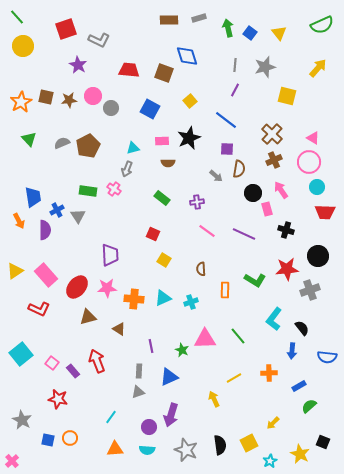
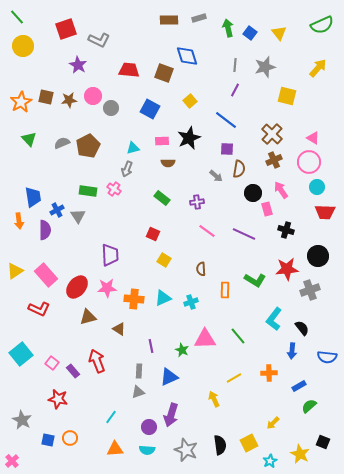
orange arrow at (19, 221): rotated 21 degrees clockwise
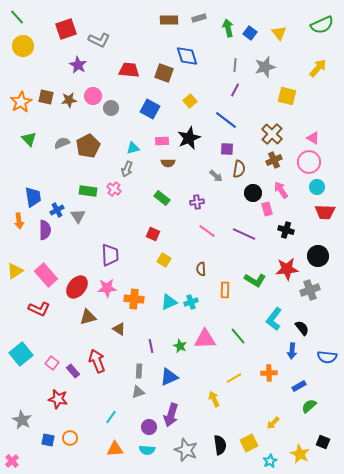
cyan triangle at (163, 298): moved 6 px right, 4 px down
green star at (182, 350): moved 2 px left, 4 px up
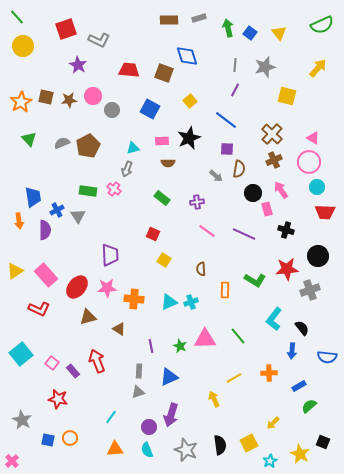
gray circle at (111, 108): moved 1 px right, 2 px down
cyan semicircle at (147, 450): rotated 63 degrees clockwise
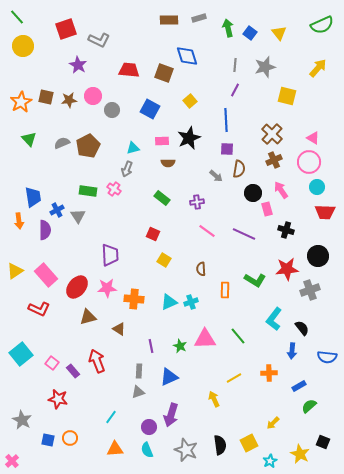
blue line at (226, 120): rotated 50 degrees clockwise
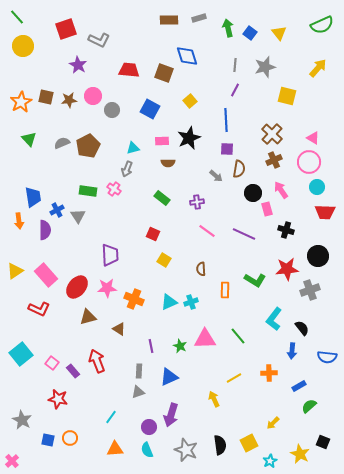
orange cross at (134, 299): rotated 18 degrees clockwise
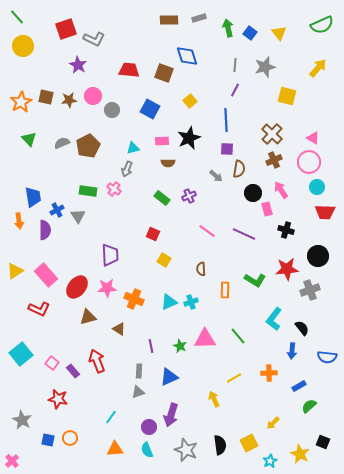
gray L-shape at (99, 40): moved 5 px left, 1 px up
purple cross at (197, 202): moved 8 px left, 6 px up; rotated 16 degrees counterclockwise
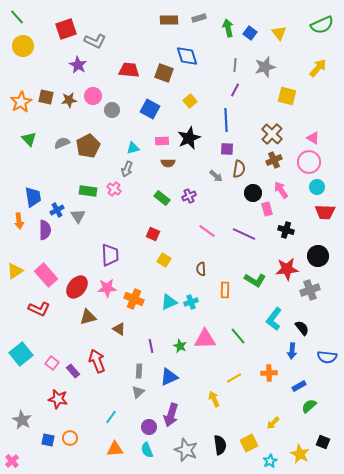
gray L-shape at (94, 39): moved 1 px right, 2 px down
gray triangle at (138, 392): rotated 24 degrees counterclockwise
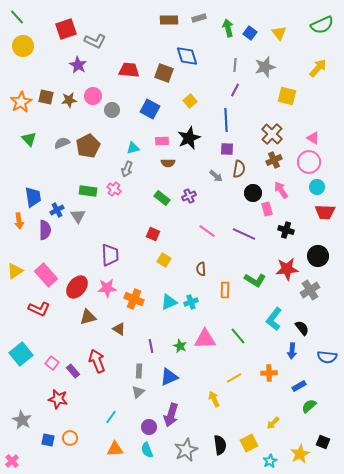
gray cross at (310, 290): rotated 12 degrees counterclockwise
gray star at (186, 450): rotated 25 degrees clockwise
yellow star at (300, 454): rotated 18 degrees clockwise
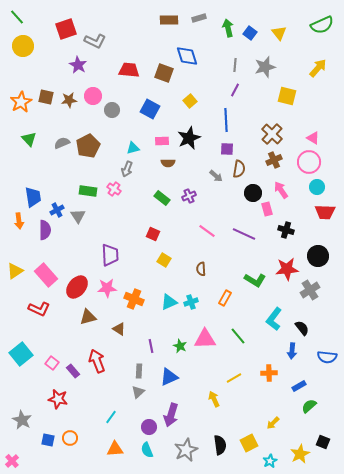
orange rectangle at (225, 290): moved 8 px down; rotated 28 degrees clockwise
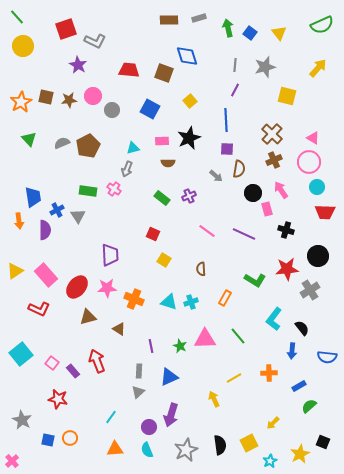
cyan triangle at (169, 302): rotated 42 degrees clockwise
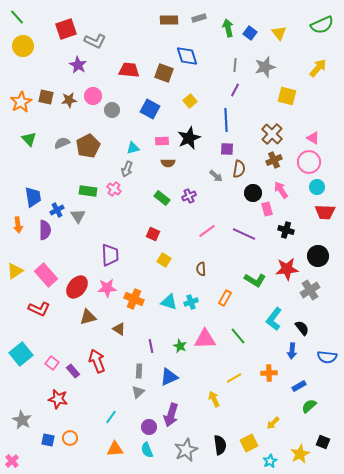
orange arrow at (19, 221): moved 1 px left, 4 px down
pink line at (207, 231): rotated 72 degrees counterclockwise
